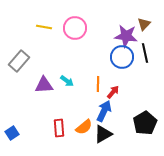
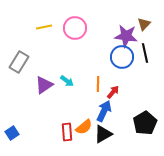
yellow line: rotated 21 degrees counterclockwise
gray rectangle: moved 1 px down; rotated 10 degrees counterclockwise
purple triangle: rotated 30 degrees counterclockwise
red rectangle: moved 8 px right, 4 px down
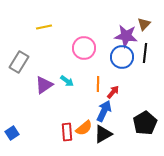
pink circle: moved 9 px right, 20 px down
black line: rotated 18 degrees clockwise
orange semicircle: moved 1 px down
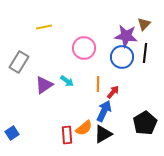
red rectangle: moved 3 px down
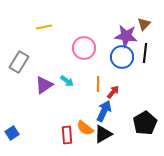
orange semicircle: moved 1 px right; rotated 78 degrees clockwise
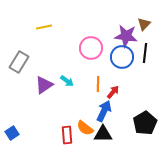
pink circle: moved 7 px right
black triangle: rotated 30 degrees clockwise
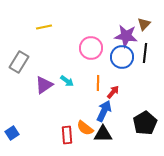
orange line: moved 1 px up
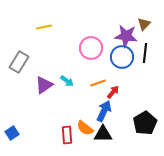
orange line: rotated 70 degrees clockwise
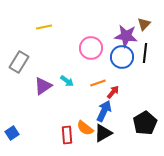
purple triangle: moved 1 px left, 1 px down
black triangle: moved 1 px up; rotated 30 degrees counterclockwise
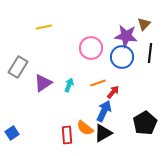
black line: moved 5 px right
gray rectangle: moved 1 px left, 5 px down
cyan arrow: moved 2 px right, 4 px down; rotated 104 degrees counterclockwise
purple triangle: moved 3 px up
